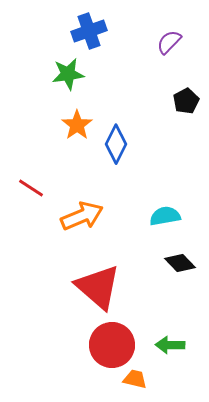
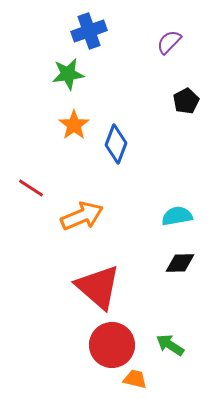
orange star: moved 3 px left
blue diamond: rotated 6 degrees counterclockwise
cyan semicircle: moved 12 px right
black diamond: rotated 48 degrees counterclockwise
green arrow: rotated 32 degrees clockwise
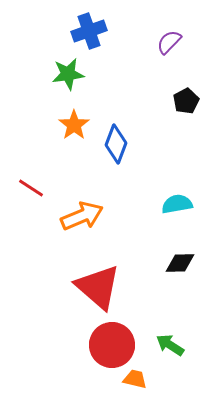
cyan semicircle: moved 12 px up
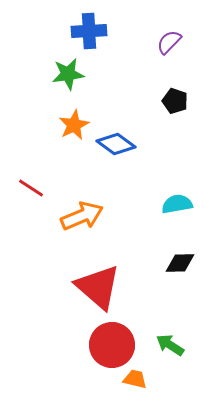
blue cross: rotated 16 degrees clockwise
black pentagon: moved 11 px left; rotated 25 degrees counterclockwise
orange star: rotated 8 degrees clockwise
blue diamond: rotated 75 degrees counterclockwise
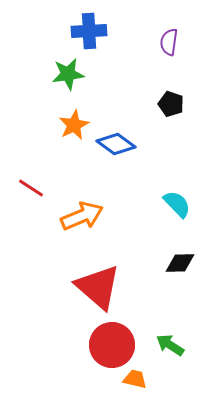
purple semicircle: rotated 36 degrees counterclockwise
black pentagon: moved 4 px left, 3 px down
cyan semicircle: rotated 56 degrees clockwise
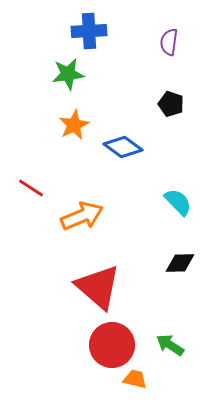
blue diamond: moved 7 px right, 3 px down
cyan semicircle: moved 1 px right, 2 px up
